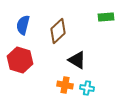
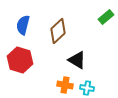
green rectangle: rotated 35 degrees counterclockwise
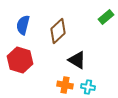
cyan cross: moved 1 px right, 1 px up
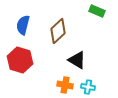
green rectangle: moved 9 px left, 6 px up; rotated 63 degrees clockwise
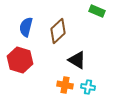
blue semicircle: moved 3 px right, 2 px down
